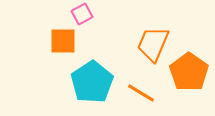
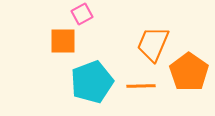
cyan pentagon: rotated 12 degrees clockwise
orange line: moved 7 px up; rotated 32 degrees counterclockwise
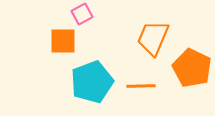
orange trapezoid: moved 6 px up
orange pentagon: moved 3 px right, 4 px up; rotated 9 degrees counterclockwise
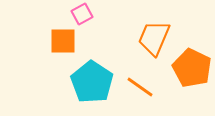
orange trapezoid: moved 1 px right
cyan pentagon: rotated 18 degrees counterclockwise
orange line: moved 1 px left, 1 px down; rotated 36 degrees clockwise
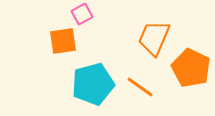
orange square: rotated 8 degrees counterclockwise
orange pentagon: moved 1 px left
cyan pentagon: moved 1 px right, 2 px down; rotated 24 degrees clockwise
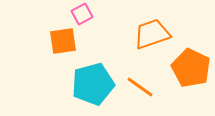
orange trapezoid: moved 2 px left, 4 px up; rotated 48 degrees clockwise
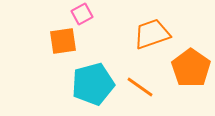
orange pentagon: rotated 9 degrees clockwise
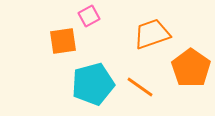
pink square: moved 7 px right, 2 px down
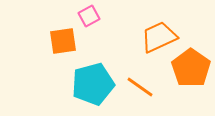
orange trapezoid: moved 7 px right, 3 px down; rotated 6 degrees counterclockwise
